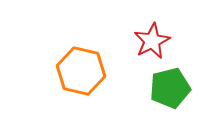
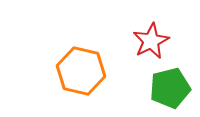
red star: moved 1 px left
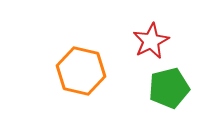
green pentagon: moved 1 px left
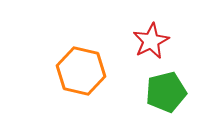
green pentagon: moved 3 px left, 4 px down
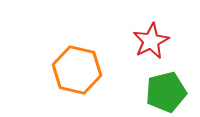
orange hexagon: moved 4 px left, 1 px up
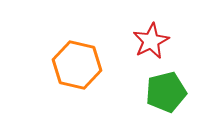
orange hexagon: moved 5 px up
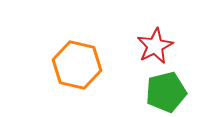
red star: moved 4 px right, 5 px down
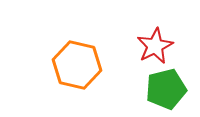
green pentagon: moved 3 px up
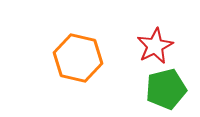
orange hexagon: moved 1 px right, 7 px up
